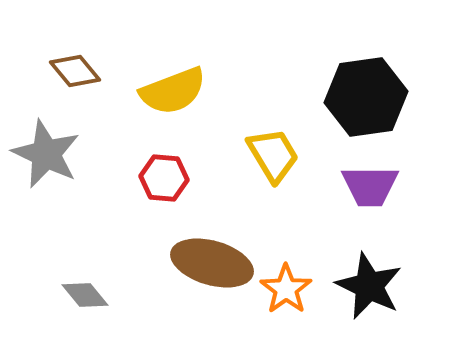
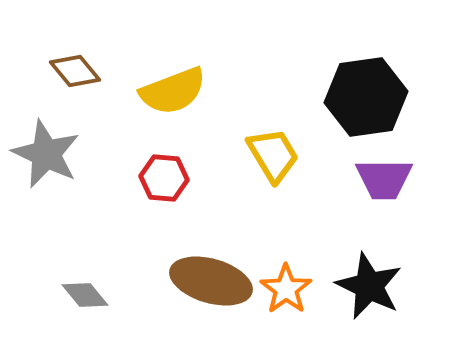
purple trapezoid: moved 14 px right, 7 px up
brown ellipse: moved 1 px left, 18 px down
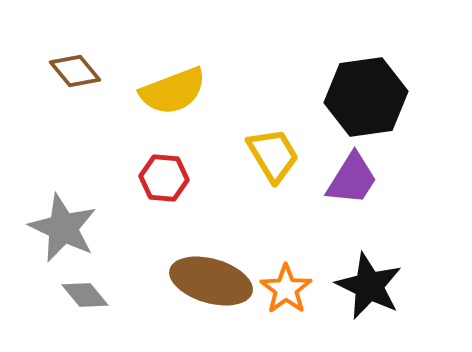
gray star: moved 17 px right, 74 px down
purple trapezoid: moved 32 px left; rotated 58 degrees counterclockwise
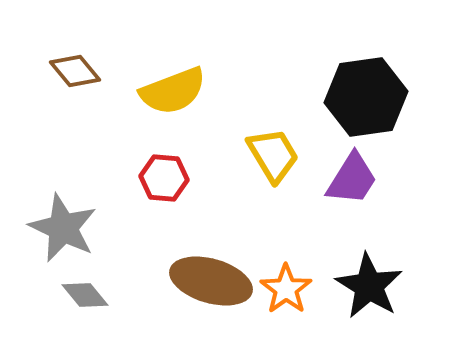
black star: rotated 6 degrees clockwise
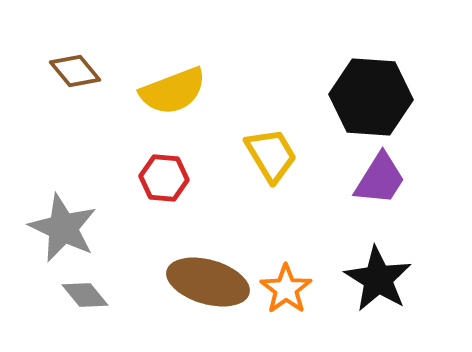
black hexagon: moved 5 px right; rotated 12 degrees clockwise
yellow trapezoid: moved 2 px left
purple trapezoid: moved 28 px right
brown ellipse: moved 3 px left, 1 px down
black star: moved 9 px right, 7 px up
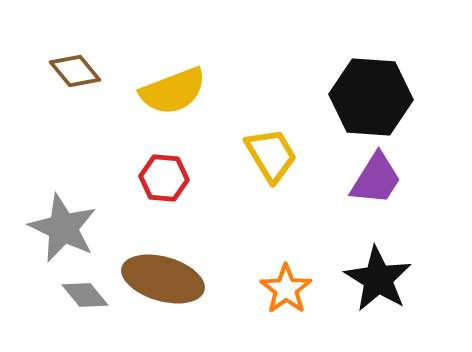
purple trapezoid: moved 4 px left
brown ellipse: moved 45 px left, 3 px up
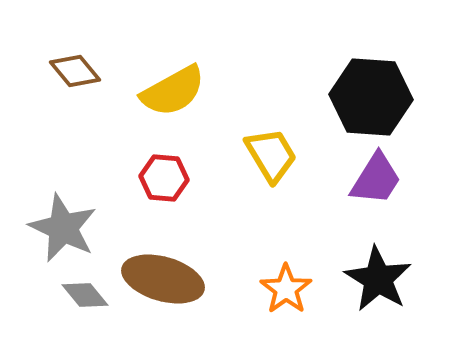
yellow semicircle: rotated 8 degrees counterclockwise
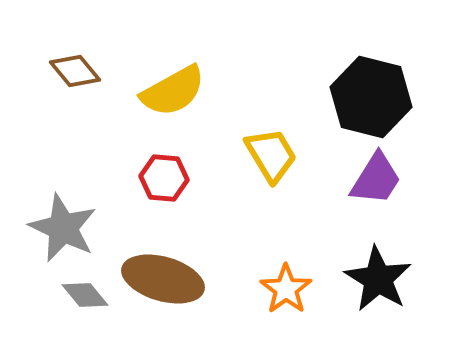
black hexagon: rotated 10 degrees clockwise
